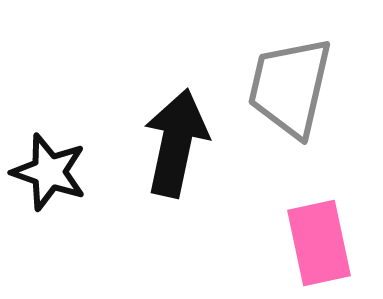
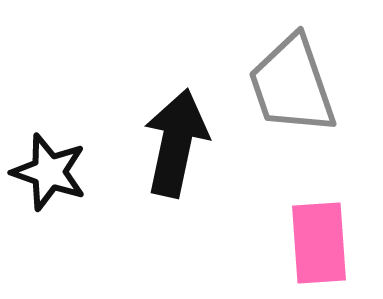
gray trapezoid: moved 2 px right, 2 px up; rotated 32 degrees counterclockwise
pink rectangle: rotated 8 degrees clockwise
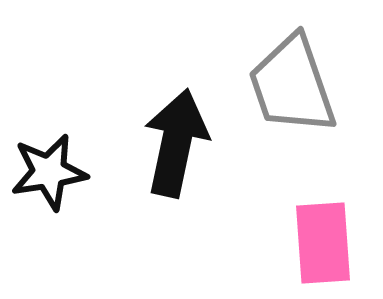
black star: rotated 28 degrees counterclockwise
pink rectangle: moved 4 px right
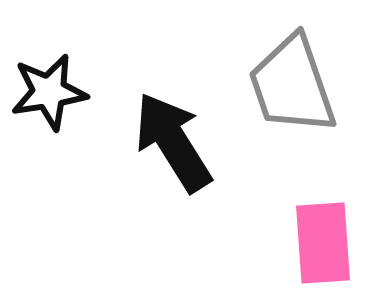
black arrow: moved 3 px left, 1 px up; rotated 44 degrees counterclockwise
black star: moved 80 px up
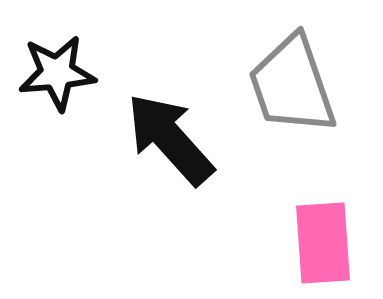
black star: moved 8 px right, 19 px up; rotated 4 degrees clockwise
black arrow: moved 3 px left, 3 px up; rotated 10 degrees counterclockwise
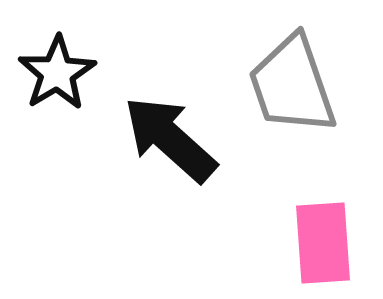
black star: rotated 26 degrees counterclockwise
black arrow: rotated 6 degrees counterclockwise
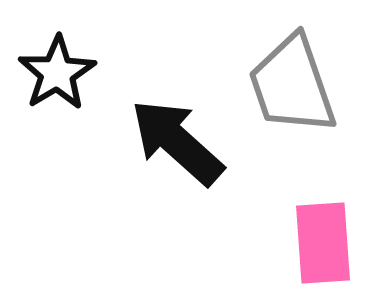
black arrow: moved 7 px right, 3 px down
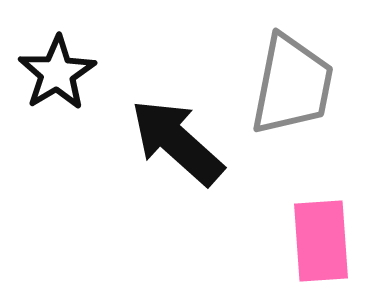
gray trapezoid: rotated 150 degrees counterclockwise
pink rectangle: moved 2 px left, 2 px up
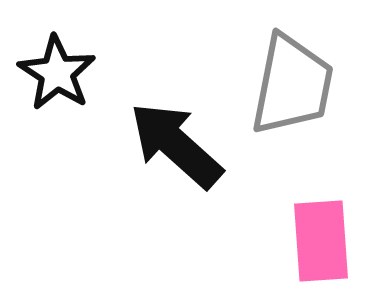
black star: rotated 8 degrees counterclockwise
black arrow: moved 1 px left, 3 px down
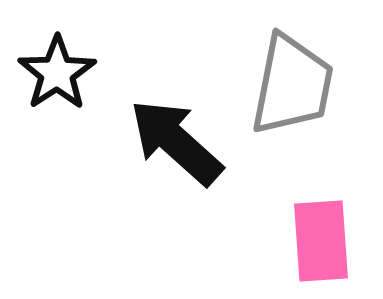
black star: rotated 6 degrees clockwise
black arrow: moved 3 px up
